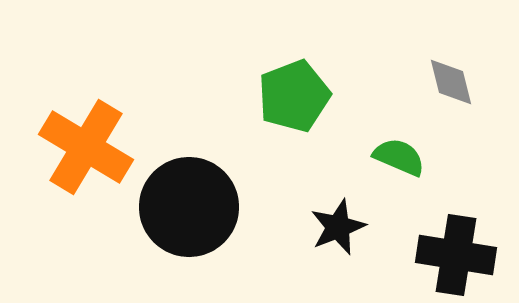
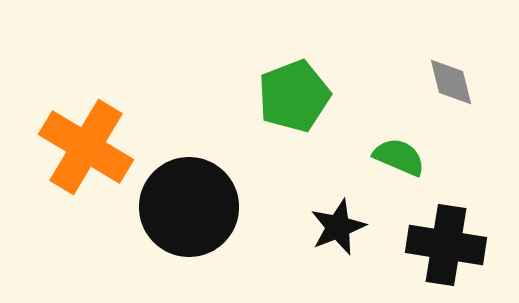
black cross: moved 10 px left, 10 px up
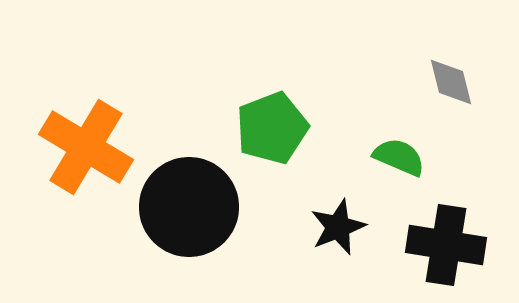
green pentagon: moved 22 px left, 32 px down
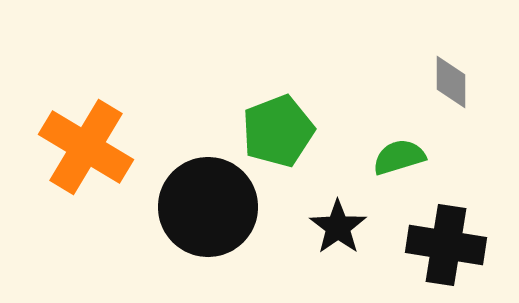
gray diamond: rotated 14 degrees clockwise
green pentagon: moved 6 px right, 3 px down
green semicircle: rotated 40 degrees counterclockwise
black circle: moved 19 px right
black star: rotated 14 degrees counterclockwise
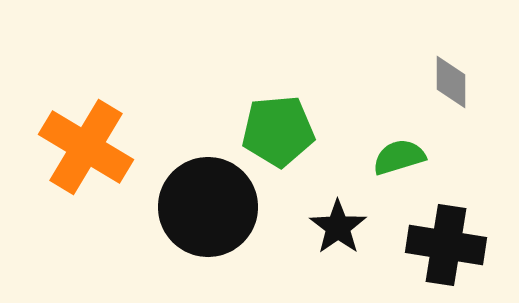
green pentagon: rotated 16 degrees clockwise
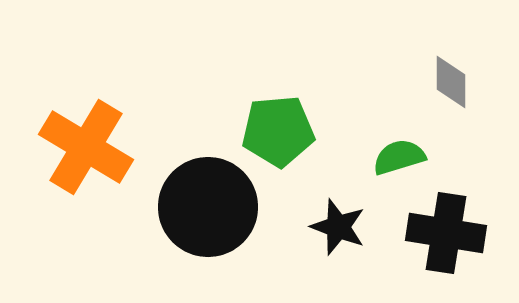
black star: rotated 16 degrees counterclockwise
black cross: moved 12 px up
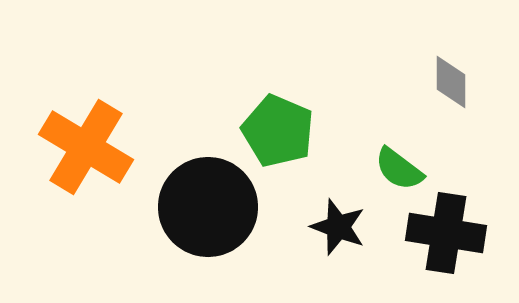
green pentagon: rotated 28 degrees clockwise
green semicircle: moved 12 px down; rotated 126 degrees counterclockwise
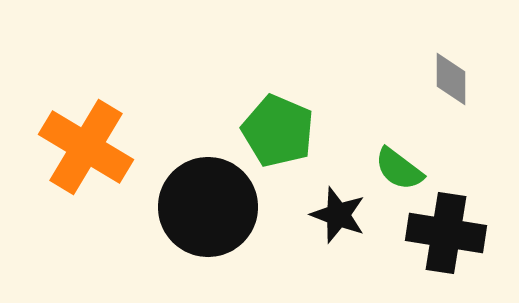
gray diamond: moved 3 px up
black star: moved 12 px up
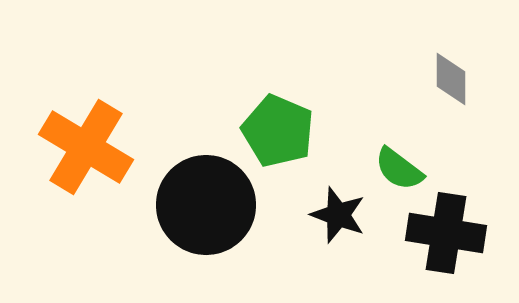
black circle: moved 2 px left, 2 px up
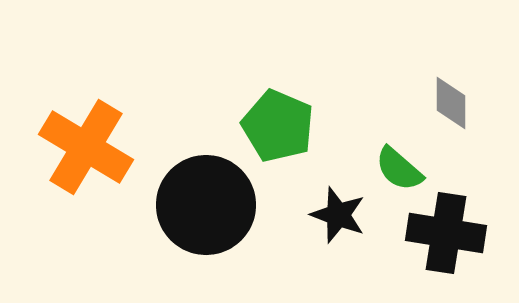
gray diamond: moved 24 px down
green pentagon: moved 5 px up
green semicircle: rotated 4 degrees clockwise
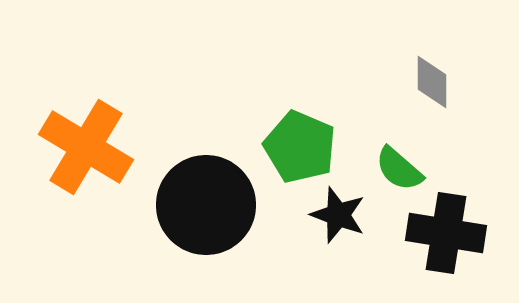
gray diamond: moved 19 px left, 21 px up
green pentagon: moved 22 px right, 21 px down
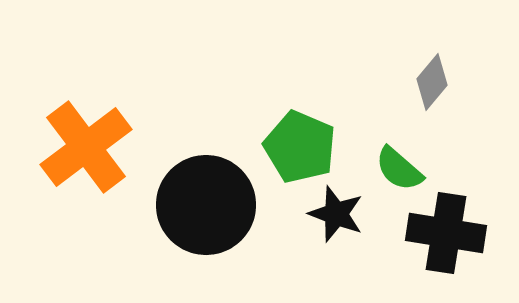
gray diamond: rotated 40 degrees clockwise
orange cross: rotated 22 degrees clockwise
black star: moved 2 px left, 1 px up
